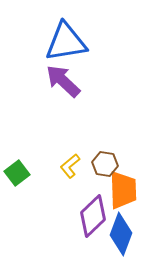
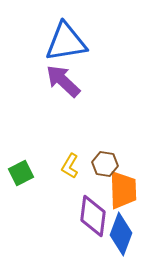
yellow L-shape: rotated 20 degrees counterclockwise
green square: moved 4 px right; rotated 10 degrees clockwise
purple diamond: rotated 39 degrees counterclockwise
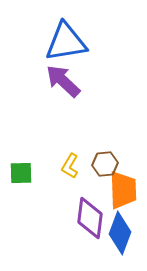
brown hexagon: rotated 15 degrees counterclockwise
green square: rotated 25 degrees clockwise
purple diamond: moved 3 px left, 2 px down
blue diamond: moved 1 px left, 1 px up
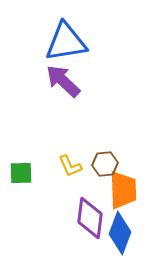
yellow L-shape: rotated 55 degrees counterclockwise
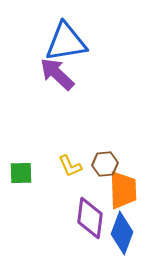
purple arrow: moved 6 px left, 7 px up
blue diamond: moved 2 px right
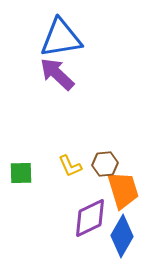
blue triangle: moved 5 px left, 4 px up
orange trapezoid: rotated 15 degrees counterclockwise
purple diamond: rotated 57 degrees clockwise
blue diamond: moved 3 px down; rotated 9 degrees clockwise
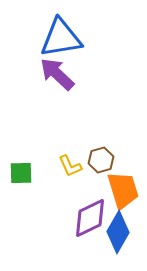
brown hexagon: moved 4 px left, 4 px up; rotated 10 degrees counterclockwise
blue diamond: moved 4 px left, 4 px up
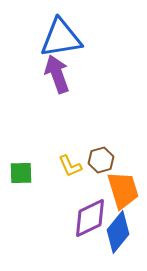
purple arrow: rotated 27 degrees clockwise
blue diamond: rotated 9 degrees clockwise
